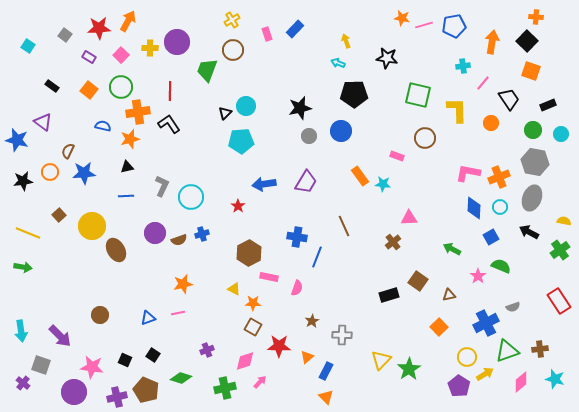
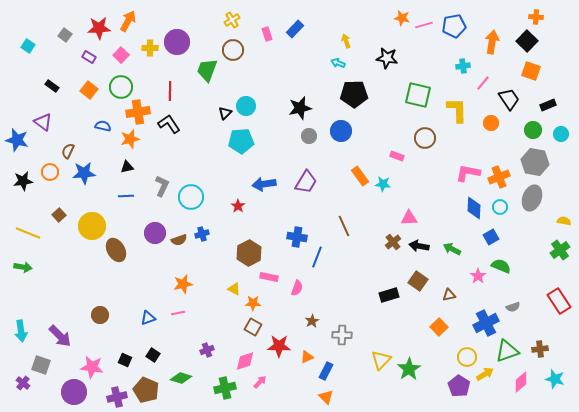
black arrow at (529, 232): moved 110 px left, 14 px down; rotated 18 degrees counterclockwise
orange triangle at (307, 357): rotated 16 degrees clockwise
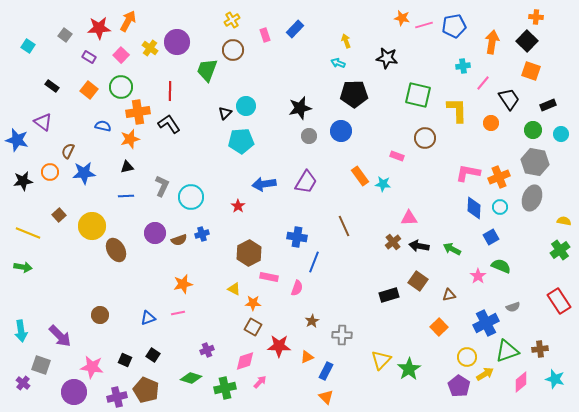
pink rectangle at (267, 34): moved 2 px left, 1 px down
yellow cross at (150, 48): rotated 35 degrees clockwise
blue line at (317, 257): moved 3 px left, 5 px down
green diamond at (181, 378): moved 10 px right
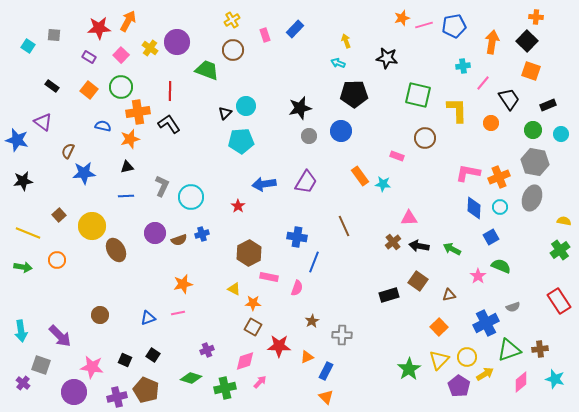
orange star at (402, 18): rotated 28 degrees counterclockwise
gray square at (65, 35): moved 11 px left; rotated 32 degrees counterclockwise
green trapezoid at (207, 70): rotated 90 degrees clockwise
orange circle at (50, 172): moved 7 px right, 88 px down
green triangle at (507, 351): moved 2 px right, 1 px up
yellow triangle at (381, 360): moved 58 px right
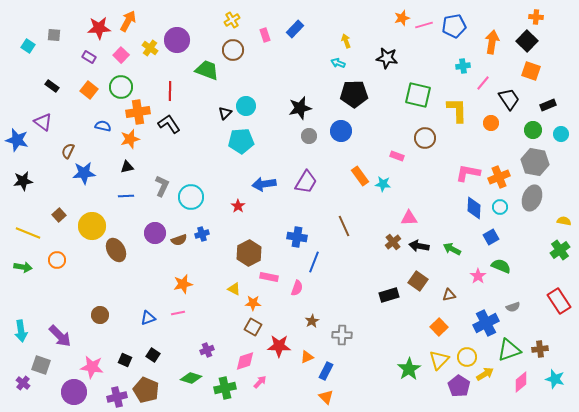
purple circle at (177, 42): moved 2 px up
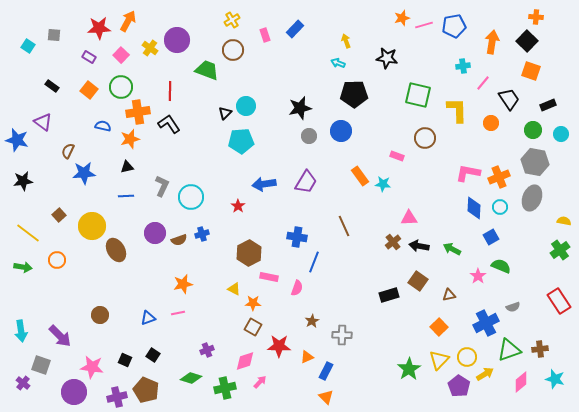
yellow line at (28, 233): rotated 15 degrees clockwise
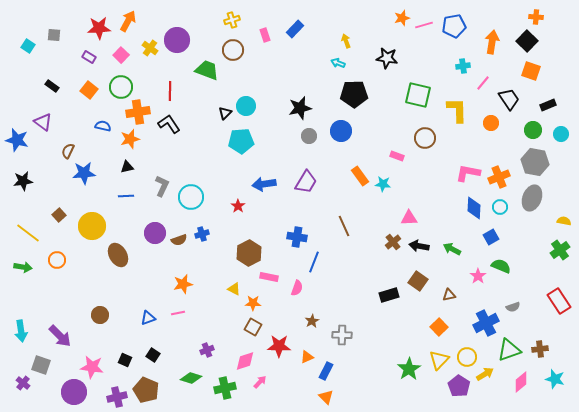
yellow cross at (232, 20): rotated 14 degrees clockwise
brown ellipse at (116, 250): moved 2 px right, 5 px down
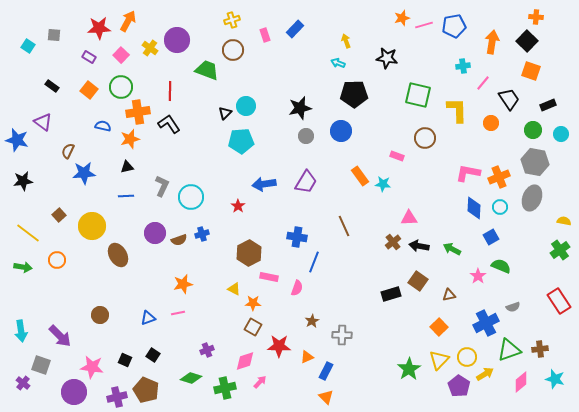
gray circle at (309, 136): moved 3 px left
black rectangle at (389, 295): moved 2 px right, 1 px up
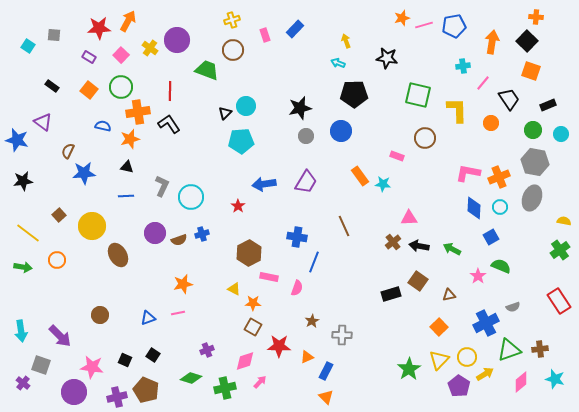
black triangle at (127, 167): rotated 24 degrees clockwise
